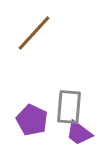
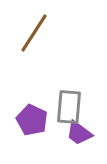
brown line: rotated 9 degrees counterclockwise
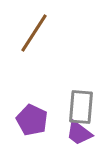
gray rectangle: moved 12 px right
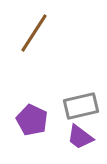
gray rectangle: moved 1 px up; rotated 72 degrees clockwise
purple trapezoid: moved 1 px right, 4 px down
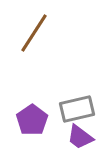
gray rectangle: moved 4 px left, 3 px down
purple pentagon: rotated 12 degrees clockwise
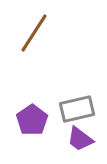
purple trapezoid: moved 2 px down
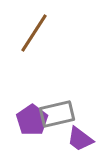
gray rectangle: moved 20 px left, 5 px down
